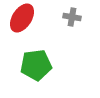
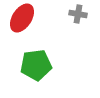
gray cross: moved 6 px right, 3 px up
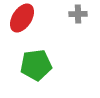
gray cross: rotated 12 degrees counterclockwise
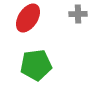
red ellipse: moved 6 px right
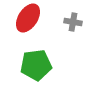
gray cross: moved 5 px left, 8 px down; rotated 12 degrees clockwise
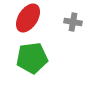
green pentagon: moved 4 px left, 7 px up
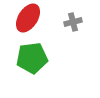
gray cross: rotated 24 degrees counterclockwise
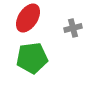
gray cross: moved 6 px down
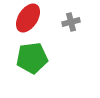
gray cross: moved 2 px left, 6 px up
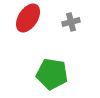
green pentagon: moved 20 px right, 16 px down; rotated 16 degrees clockwise
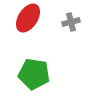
green pentagon: moved 18 px left
